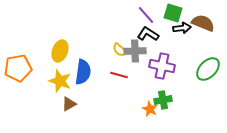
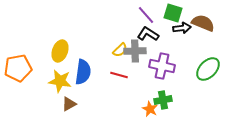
yellow semicircle: rotated 84 degrees counterclockwise
yellow star: rotated 10 degrees counterclockwise
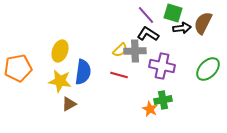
brown semicircle: rotated 85 degrees counterclockwise
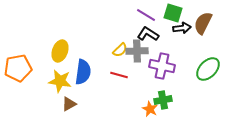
purple line: rotated 18 degrees counterclockwise
gray cross: moved 2 px right
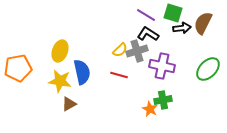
gray cross: rotated 15 degrees counterclockwise
blue semicircle: moved 1 px left; rotated 20 degrees counterclockwise
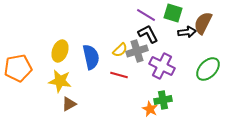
black arrow: moved 5 px right, 4 px down
black L-shape: rotated 30 degrees clockwise
purple cross: rotated 15 degrees clockwise
blue semicircle: moved 9 px right, 15 px up
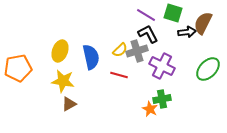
yellow star: moved 3 px right
green cross: moved 1 px left, 1 px up
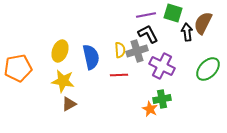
purple line: rotated 42 degrees counterclockwise
black arrow: rotated 90 degrees counterclockwise
yellow semicircle: rotated 49 degrees counterclockwise
red line: rotated 18 degrees counterclockwise
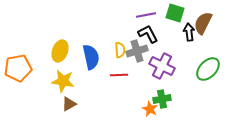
green square: moved 2 px right
black arrow: moved 2 px right
